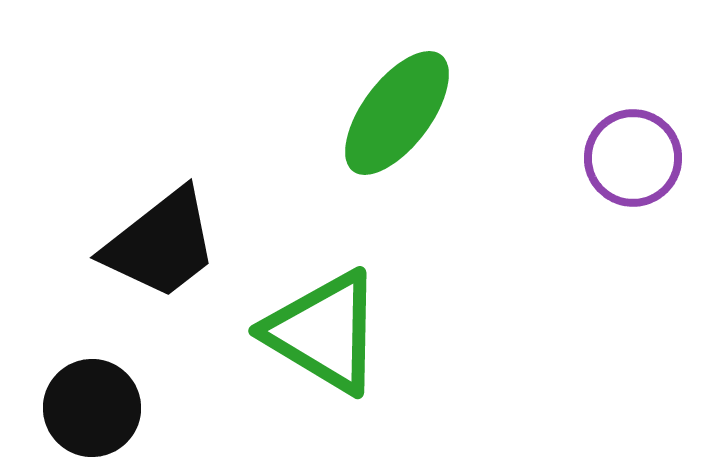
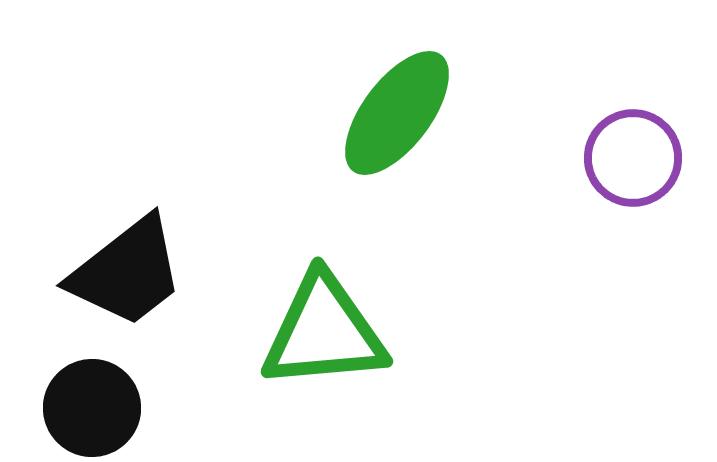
black trapezoid: moved 34 px left, 28 px down
green triangle: rotated 36 degrees counterclockwise
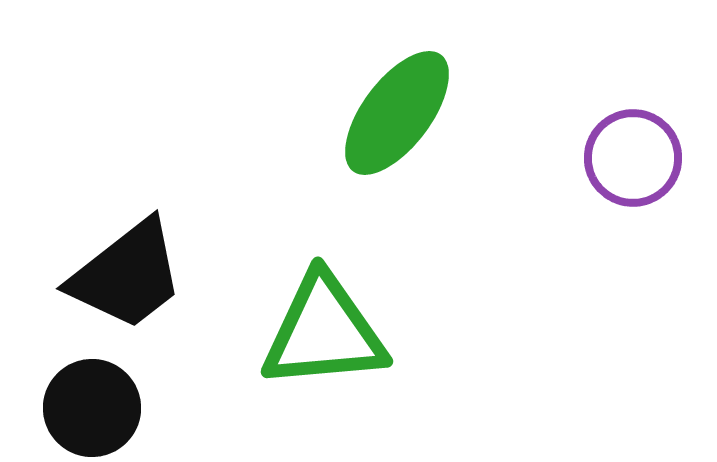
black trapezoid: moved 3 px down
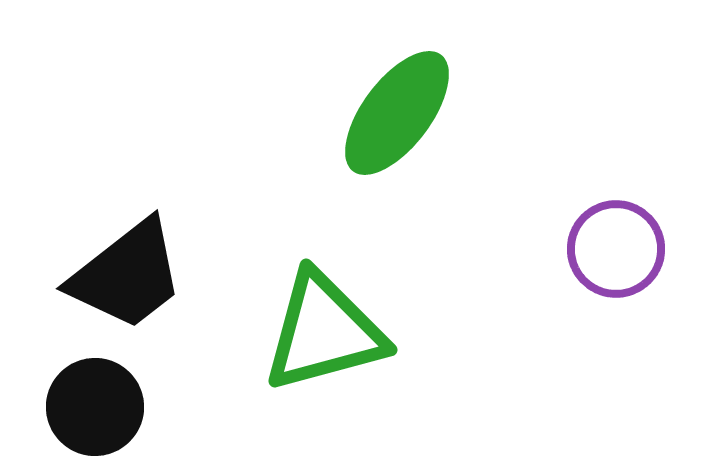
purple circle: moved 17 px left, 91 px down
green triangle: rotated 10 degrees counterclockwise
black circle: moved 3 px right, 1 px up
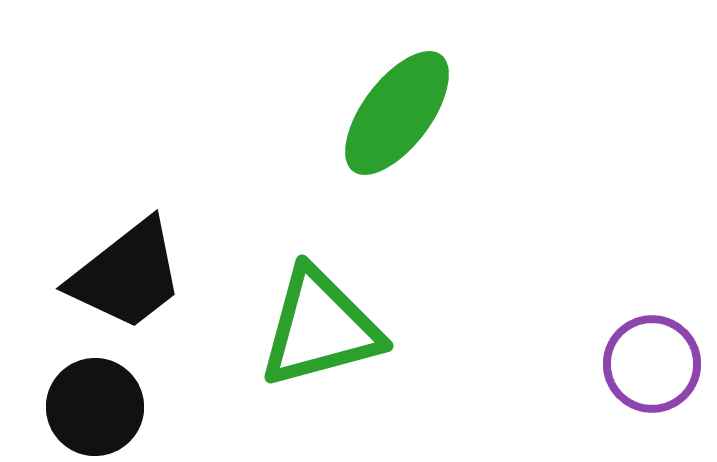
purple circle: moved 36 px right, 115 px down
green triangle: moved 4 px left, 4 px up
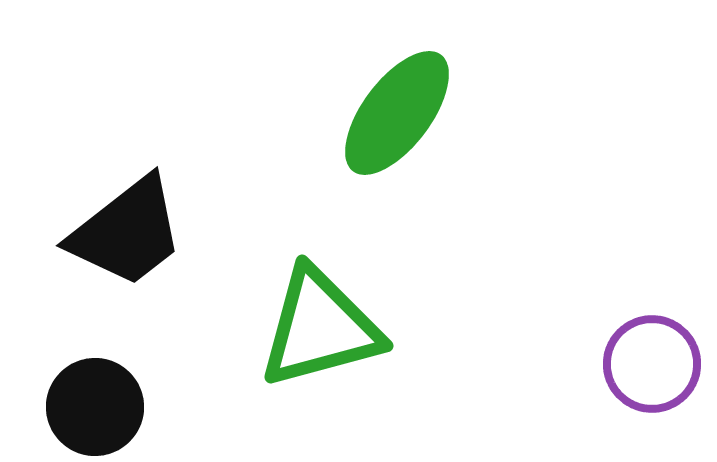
black trapezoid: moved 43 px up
